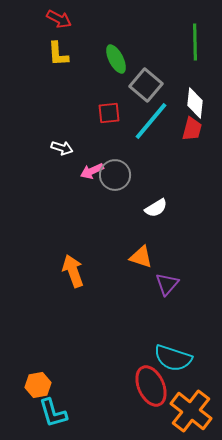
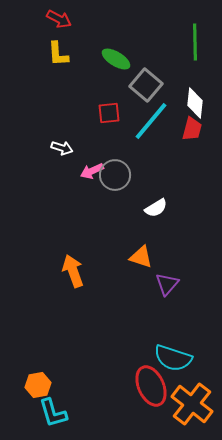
green ellipse: rotated 32 degrees counterclockwise
orange cross: moved 1 px right, 7 px up
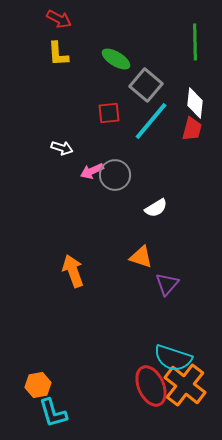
orange cross: moved 7 px left, 19 px up
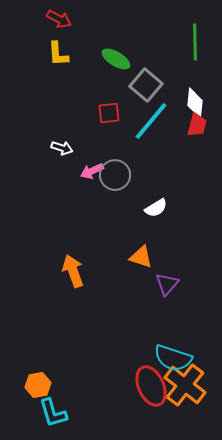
red trapezoid: moved 5 px right, 4 px up
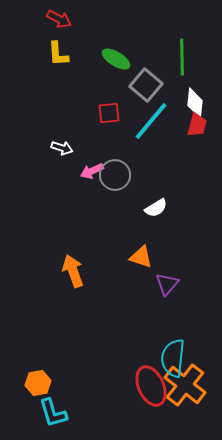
green line: moved 13 px left, 15 px down
cyan semicircle: rotated 78 degrees clockwise
orange hexagon: moved 2 px up
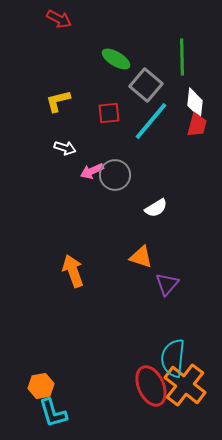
yellow L-shape: moved 47 px down; rotated 80 degrees clockwise
white arrow: moved 3 px right
orange hexagon: moved 3 px right, 3 px down
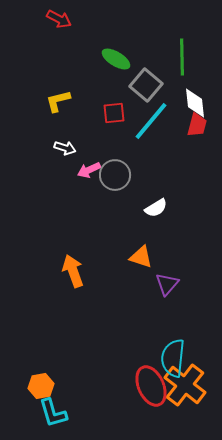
white diamond: rotated 12 degrees counterclockwise
red square: moved 5 px right
pink arrow: moved 3 px left, 1 px up
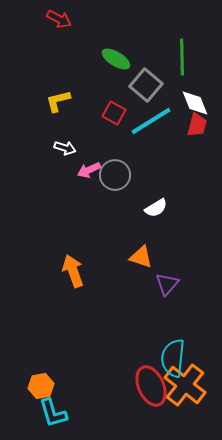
white diamond: rotated 16 degrees counterclockwise
red square: rotated 35 degrees clockwise
cyan line: rotated 18 degrees clockwise
